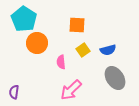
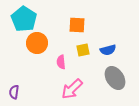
yellow square: rotated 24 degrees clockwise
pink arrow: moved 1 px right, 1 px up
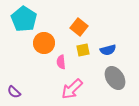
orange square: moved 2 px right, 2 px down; rotated 36 degrees clockwise
orange circle: moved 7 px right
purple semicircle: rotated 56 degrees counterclockwise
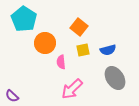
orange circle: moved 1 px right
purple semicircle: moved 2 px left, 4 px down
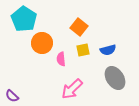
orange circle: moved 3 px left
pink semicircle: moved 3 px up
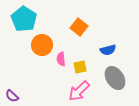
orange circle: moved 2 px down
yellow square: moved 3 px left, 17 px down
pink arrow: moved 7 px right, 2 px down
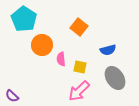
yellow square: rotated 24 degrees clockwise
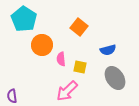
pink arrow: moved 12 px left
purple semicircle: rotated 40 degrees clockwise
